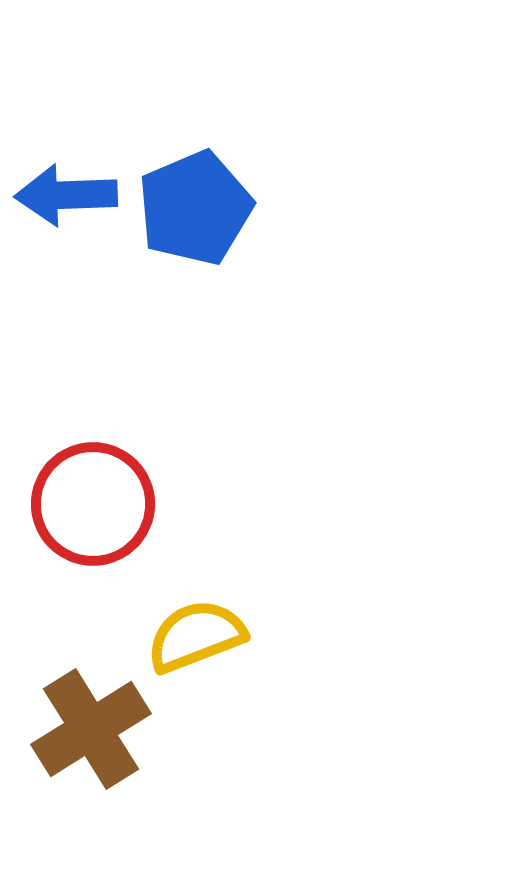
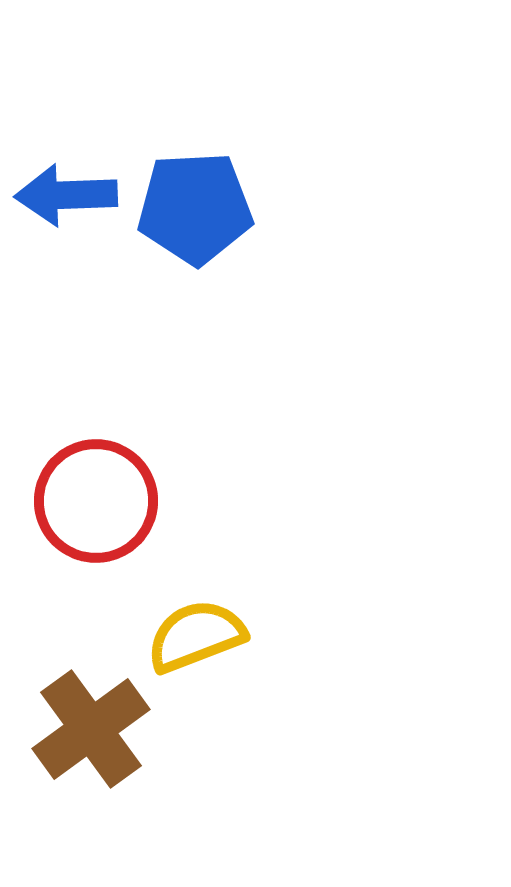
blue pentagon: rotated 20 degrees clockwise
red circle: moved 3 px right, 3 px up
brown cross: rotated 4 degrees counterclockwise
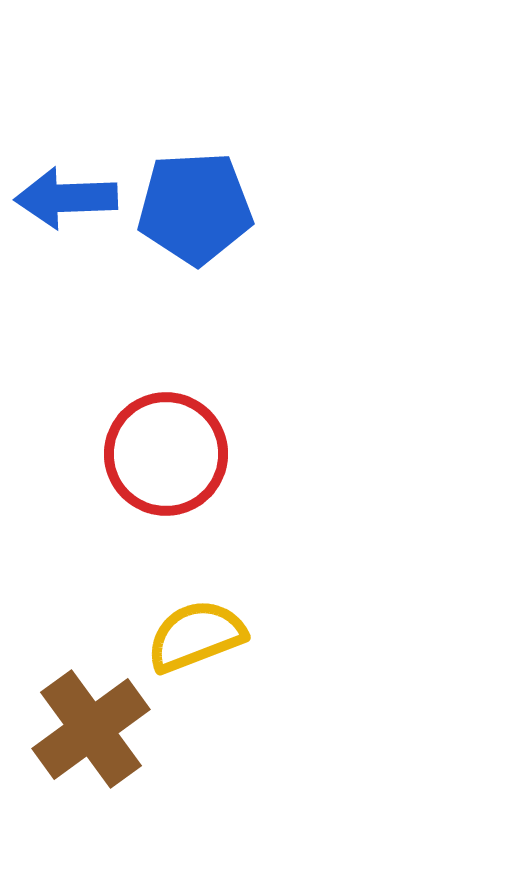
blue arrow: moved 3 px down
red circle: moved 70 px right, 47 px up
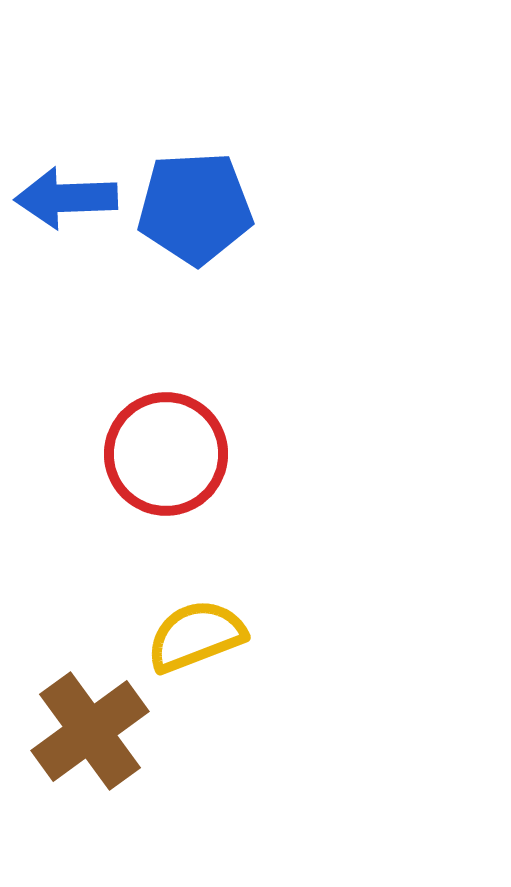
brown cross: moved 1 px left, 2 px down
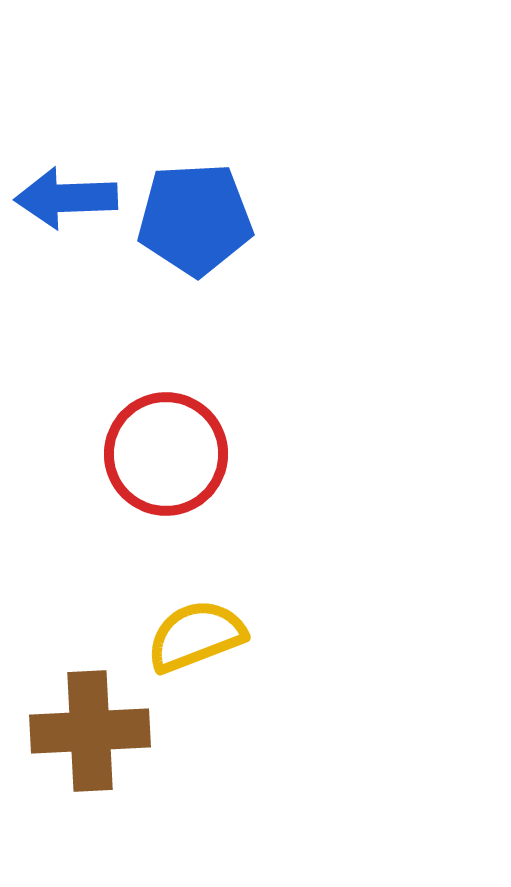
blue pentagon: moved 11 px down
brown cross: rotated 33 degrees clockwise
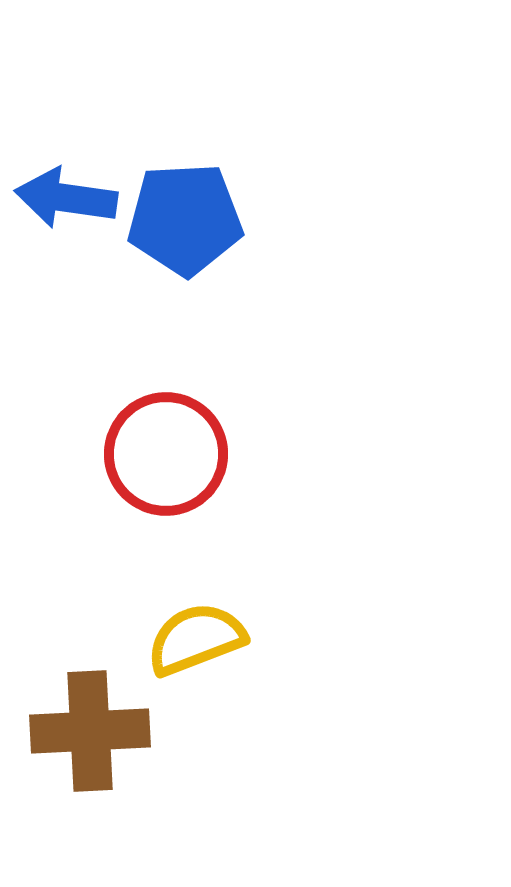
blue arrow: rotated 10 degrees clockwise
blue pentagon: moved 10 px left
yellow semicircle: moved 3 px down
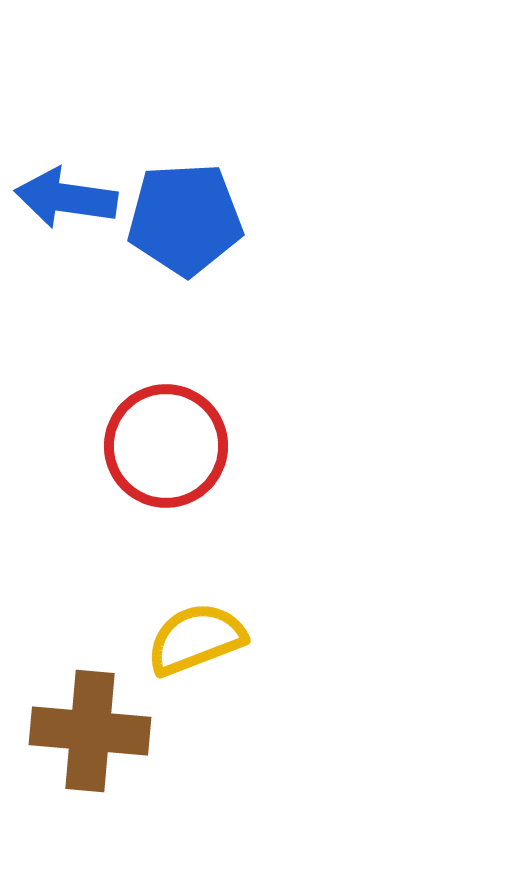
red circle: moved 8 px up
brown cross: rotated 8 degrees clockwise
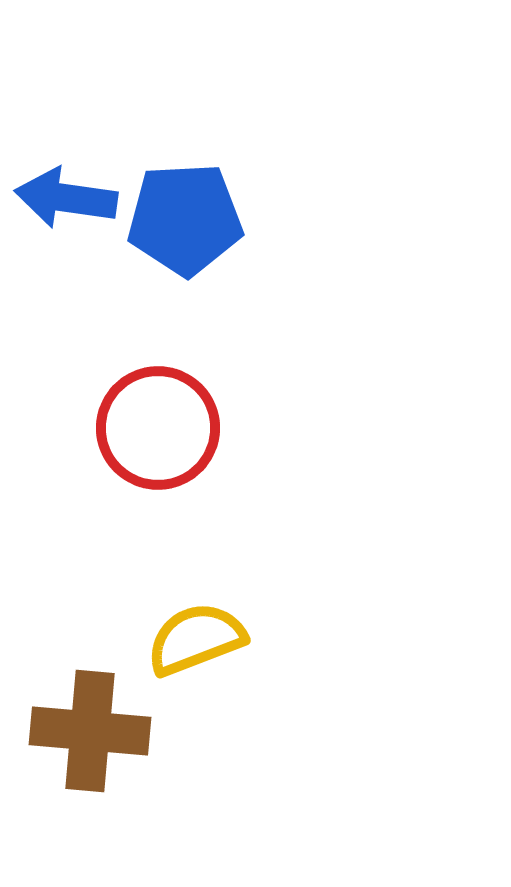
red circle: moved 8 px left, 18 px up
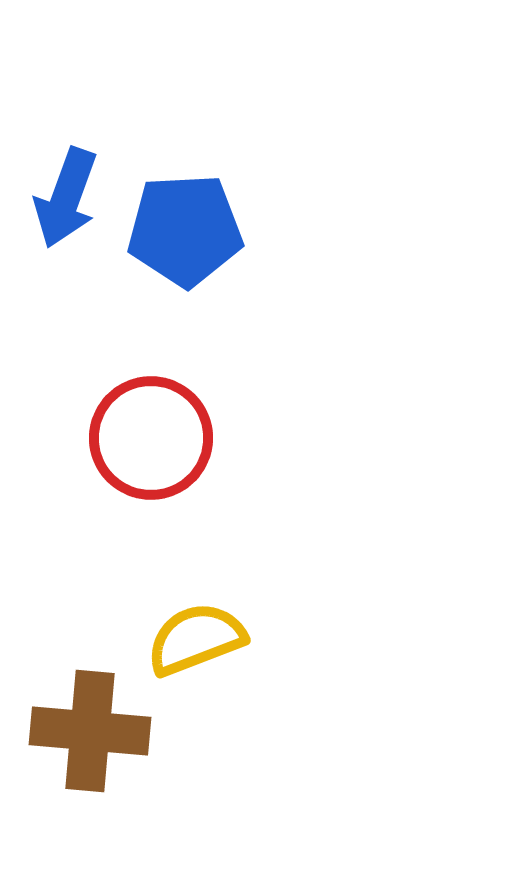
blue arrow: rotated 78 degrees counterclockwise
blue pentagon: moved 11 px down
red circle: moved 7 px left, 10 px down
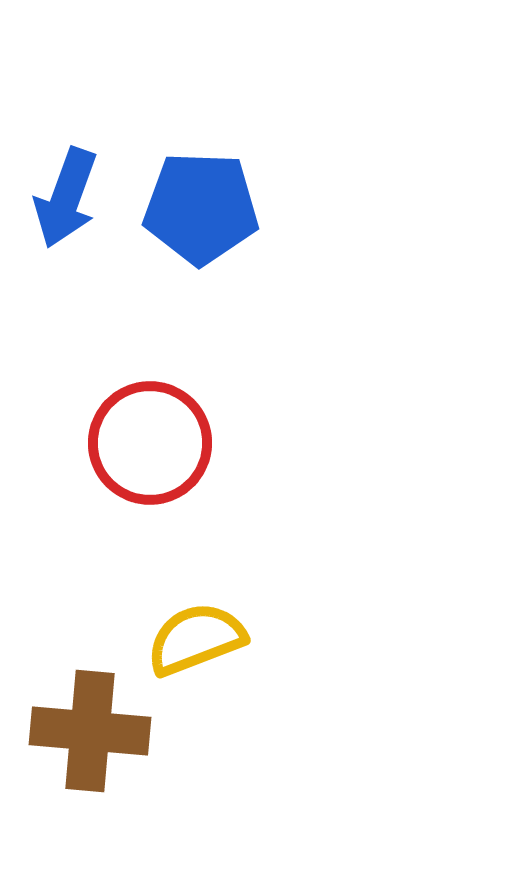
blue pentagon: moved 16 px right, 22 px up; rotated 5 degrees clockwise
red circle: moved 1 px left, 5 px down
